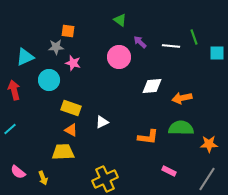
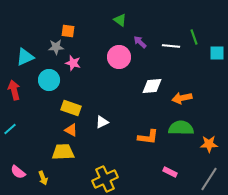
pink rectangle: moved 1 px right, 1 px down
gray line: moved 2 px right
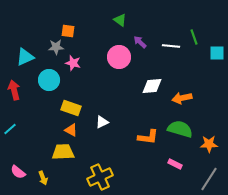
green semicircle: moved 1 px left, 1 px down; rotated 15 degrees clockwise
pink rectangle: moved 5 px right, 8 px up
yellow cross: moved 5 px left, 2 px up
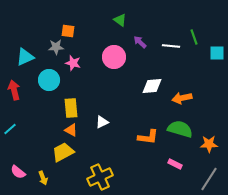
pink circle: moved 5 px left
yellow rectangle: rotated 66 degrees clockwise
yellow trapezoid: rotated 25 degrees counterclockwise
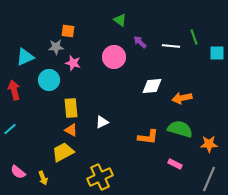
gray line: rotated 10 degrees counterclockwise
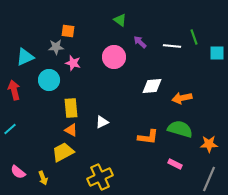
white line: moved 1 px right
